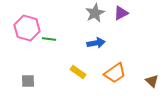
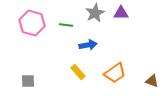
purple triangle: rotated 28 degrees clockwise
pink hexagon: moved 5 px right, 5 px up
green line: moved 17 px right, 14 px up
blue arrow: moved 8 px left, 2 px down
yellow rectangle: rotated 14 degrees clockwise
brown triangle: rotated 24 degrees counterclockwise
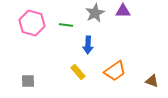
purple triangle: moved 2 px right, 2 px up
blue arrow: rotated 102 degrees clockwise
orange trapezoid: moved 2 px up
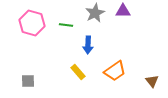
brown triangle: rotated 32 degrees clockwise
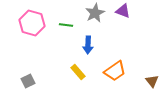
purple triangle: rotated 21 degrees clockwise
gray square: rotated 24 degrees counterclockwise
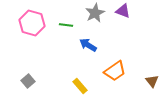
blue arrow: rotated 120 degrees clockwise
yellow rectangle: moved 2 px right, 14 px down
gray square: rotated 16 degrees counterclockwise
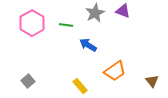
pink hexagon: rotated 15 degrees clockwise
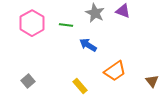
gray star: rotated 18 degrees counterclockwise
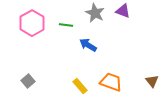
orange trapezoid: moved 4 px left, 11 px down; rotated 125 degrees counterclockwise
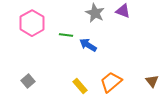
green line: moved 10 px down
orange trapezoid: rotated 60 degrees counterclockwise
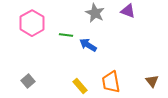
purple triangle: moved 5 px right
orange trapezoid: rotated 60 degrees counterclockwise
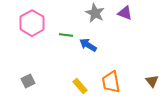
purple triangle: moved 3 px left, 2 px down
gray square: rotated 16 degrees clockwise
